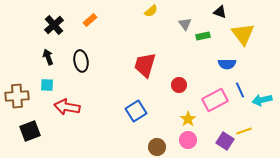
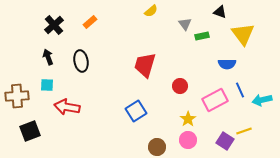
orange rectangle: moved 2 px down
green rectangle: moved 1 px left
red circle: moved 1 px right, 1 px down
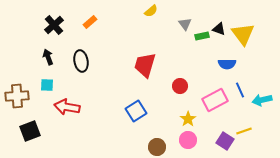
black triangle: moved 1 px left, 17 px down
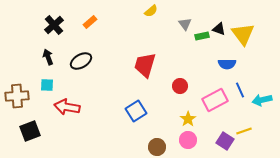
black ellipse: rotated 70 degrees clockwise
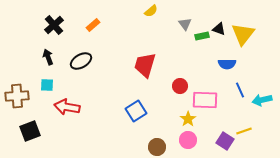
orange rectangle: moved 3 px right, 3 px down
yellow triangle: rotated 15 degrees clockwise
pink rectangle: moved 10 px left; rotated 30 degrees clockwise
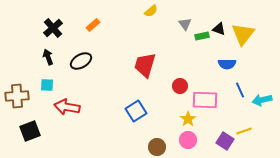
black cross: moved 1 px left, 3 px down
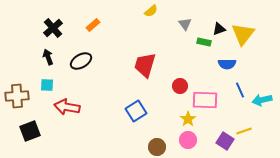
black triangle: rotated 40 degrees counterclockwise
green rectangle: moved 2 px right, 6 px down; rotated 24 degrees clockwise
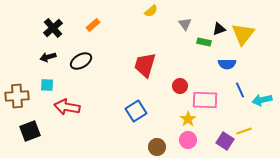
black arrow: rotated 84 degrees counterclockwise
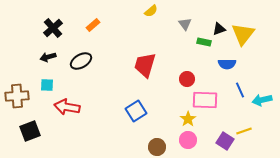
red circle: moved 7 px right, 7 px up
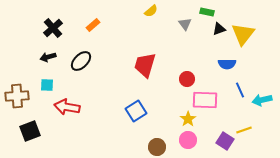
green rectangle: moved 3 px right, 30 px up
black ellipse: rotated 15 degrees counterclockwise
yellow line: moved 1 px up
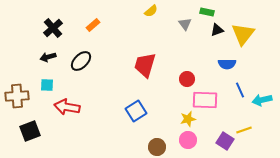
black triangle: moved 2 px left, 1 px down
yellow star: rotated 21 degrees clockwise
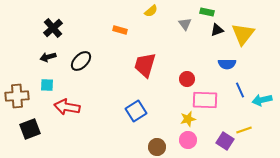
orange rectangle: moved 27 px right, 5 px down; rotated 56 degrees clockwise
black square: moved 2 px up
